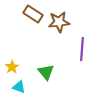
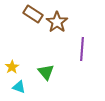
brown star: moved 2 px left; rotated 30 degrees counterclockwise
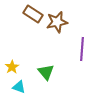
brown star: rotated 25 degrees clockwise
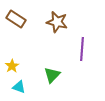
brown rectangle: moved 17 px left, 5 px down
brown star: rotated 25 degrees clockwise
yellow star: moved 1 px up
green triangle: moved 6 px right, 3 px down; rotated 24 degrees clockwise
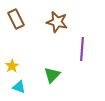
brown rectangle: rotated 30 degrees clockwise
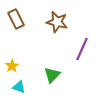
purple line: rotated 20 degrees clockwise
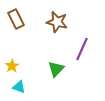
green triangle: moved 4 px right, 6 px up
